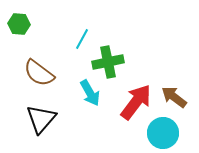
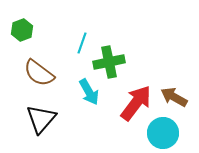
green hexagon: moved 3 px right, 6 px down; rotated 25 degrees counterclockwise
cyan line: moved 4 px down; rotated 10 degrees counterclockwise
green cross: moved 1 px right
cyan arrow: moved 1 px left, 1 px up
brown arrow: rotated 8 degrees counterclockwise
red arrow: moved 1 px down
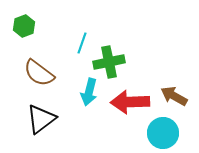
green hexagon: moved 2 px right, 4 px up
cyan arrow: rotated 44 degrees clockwise
brown arrow: moved 1 px up
red arrow: moved 6 px left, 1 px up; rotated 129 degrees counterclockwise
black triangle: rotated 12 degrees clockwise
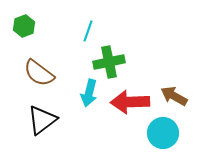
cyan line: moved 6 px right, 12 px up
cyan arrow: moved 1 px down
black triangle: moved 1 px right, 1 px down
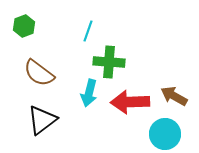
green cross: rotated 16 degrees clockwise
cyan circle: moved 2 px right, 1 px down
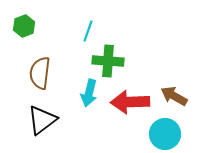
green cross: moved 1 px left, 1 px up
brown semicircle: moved 1 px right; rotated 60 degrees clockwise
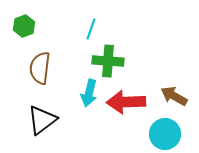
cyan line: moved 3 px right, 2 px up
brown semicircle: moved 5 px up
red arrow: moved 4 px left
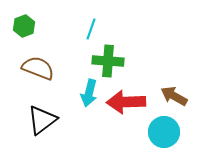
brown semicircle: moved 2 px left; rotated 104 degrees clockwise
cyan circle: moved 1 px left, 2 px up
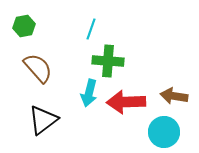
green hexagon: rotated 10 degrees clockwise
brown semicircle: rotated 28 degrees clockwise
brown arrow: rotated 20 degrees counterclockwise
black triangle: moved 1 px right
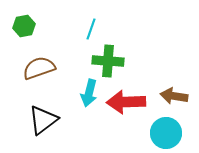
brown semicircle: moved 1 px right; rotated 68 degrees counterclockwise
cyan circle: moved 2 px right, 1 px down
